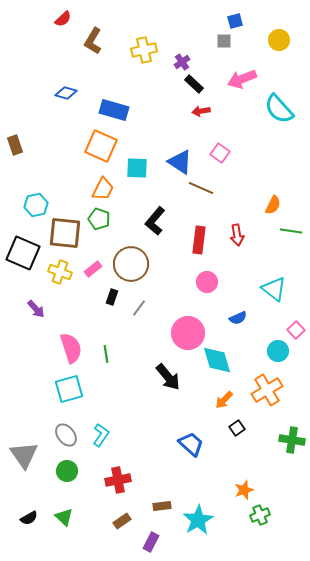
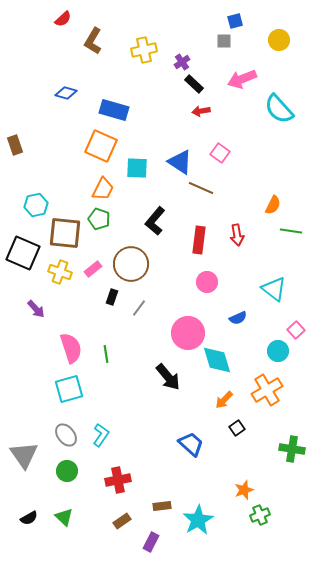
green cross at (292, 440): moved 9 px down
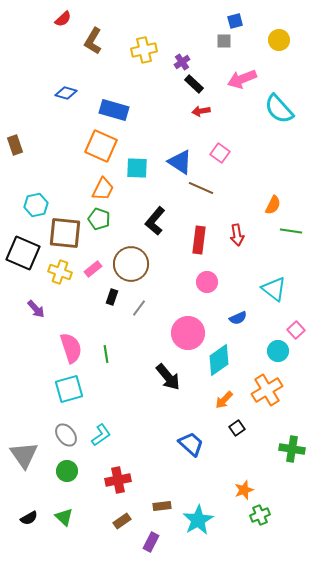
cyan diamond at (217, 360): moved 2 px right; rotated 72 degrees clockwise
cyan L-shape at (101, 435): rotated 20 degrees clockwise
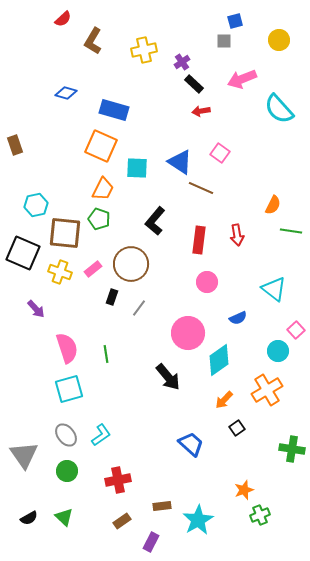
pink semicircle at (71, 348): moved 4 px left
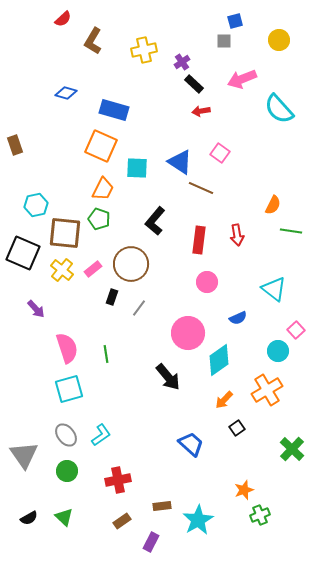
yellow cross at (60, 272): moved 2 px right, 2 px up; rotated 20 degrees clockwise
green cross at (292, 449): rotated 35 degrees clockwise
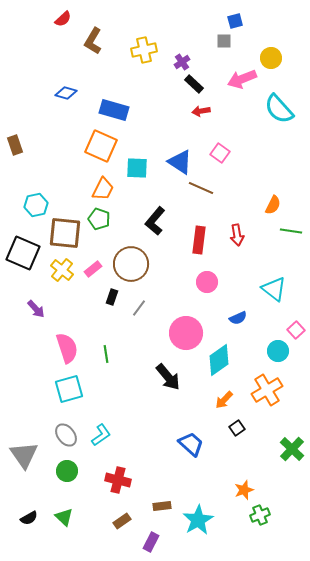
yellow circle at (279, 40): moved 8 px left, 18 px down
pink circle at (188, 333): moved 2 px left
red cross at (118, 480): rotated 25 degrees clockwise
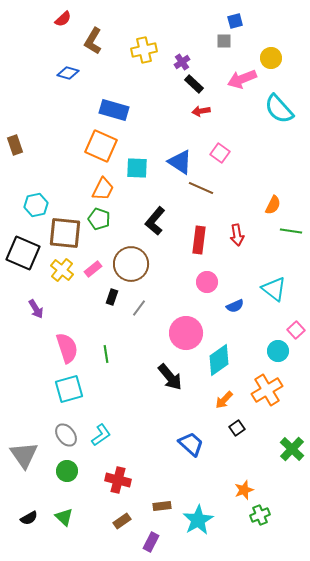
blue diamond at (66, 93): moved 2 px right, 20 px up
purple arrow at (36, 309): rotated 12 degrees clockwise
blue semicircle at (238, 318): moved 3 px left, 12 px up
black arrow at (168, 377): moved 2 px right
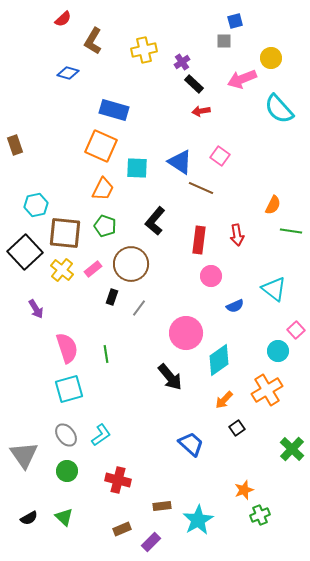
pink square at (220, 153): moved 3 px down
green pentagon at (99, 219): moved 6 px right, 7 px down
black square at (23, 253): moved 2 px right, 1 px up; rotated 24 degrees clockwise
pink circle at (207, 282): moved 4 px right, 6 px up
brown rectangle at (122, 521): moved 8 px down; rotated 12 degrees clockwise
purple rectangle at (151, 542): rotated 18 degrees clockwise
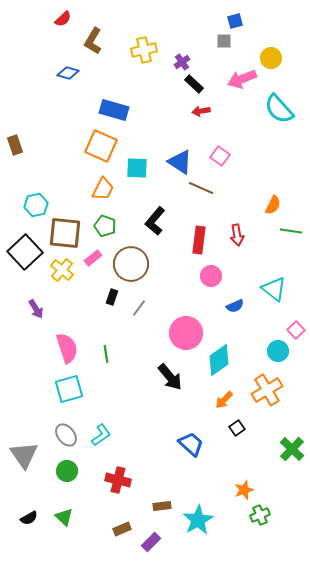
pink rectangle at (93, 269): moved 11 px up
